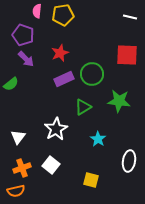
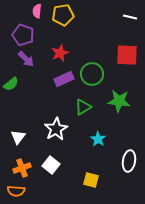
orange semicircle: rotated 18 degrees clockwise
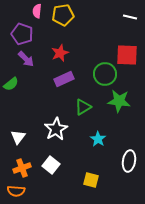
purple pentagon: moved 1 px left, 1 px up
green circle: moved 13 px right
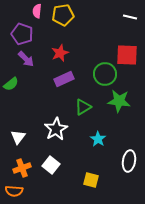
orange semicircle: moved 2 px left
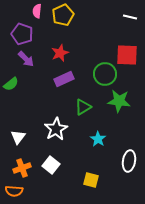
yellow pentagon: rotated 15 degrees counterclockwise
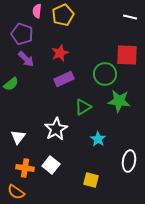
orange cross: moved 3 px right; rotated 30 degrees clockwise
orange semicircle: moved 2 px right, 1 px down; rotated 30 degrees clockwise
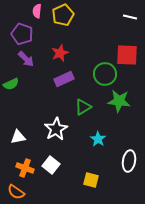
green semicircle: rotated 14 degrees clockwise
white triangle: rotated 42 degrees clockwise
orange cross: rotated 12 degrees clockwise
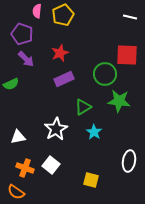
cyan star: moved 4 px left, 7 px up
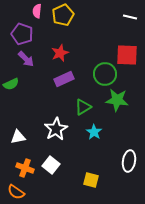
green star: moved 2 px left, 1 px up
